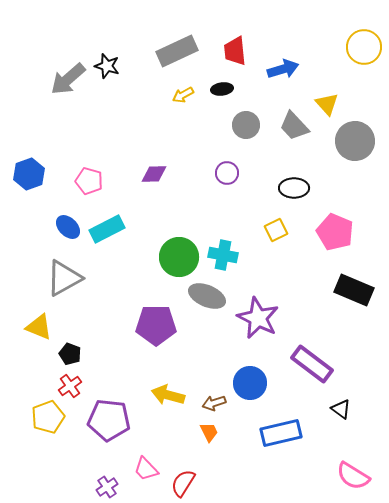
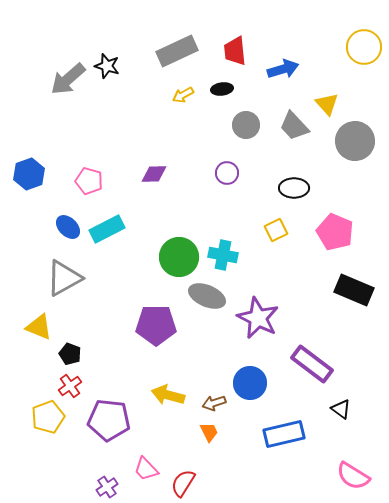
blue rectangle at (281, 433): moved 3 px right, 1 px down
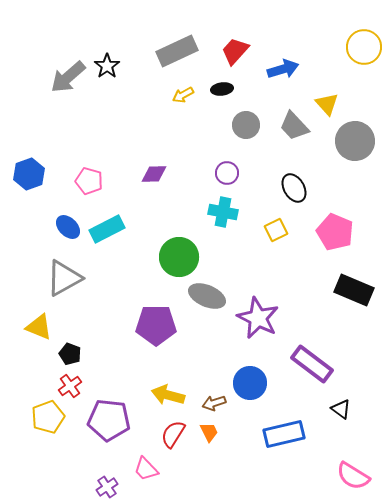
red trapezoid at (235, 51): rotated 48 degrees clockwise
black star at (107, 66): rotated 20 degrees clockwise
gray arrow at (68, 79): moved 2 px up
black ellipse at (294, 188): rotated 60 degrees clockwise
cyan cross at (223, 255): moved 43 px up
red semicircle at (183, 483): moved 10 px left, 49 px up
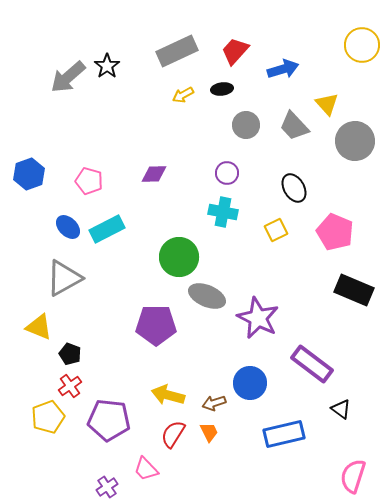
yellow circle at (364, 47): moved 2 px left, 2 px up
pink semicircle at (353, 476): rotated 76 degrees clockwise
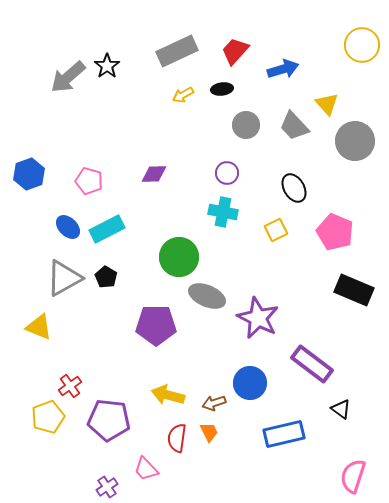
black pentagon at (70, 354): moved 36 px right, 77 px up; rotated 10 degrees clockwise
red semicircle at (173, 434): moved 4 px right, 4 px down; rotated 24 degrees counterclockwise
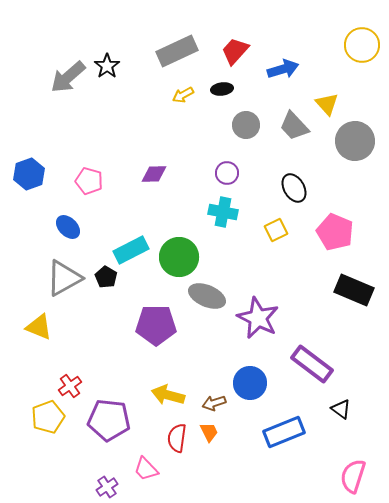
cyan rectangle at (107, 229): moved 24 px right, 21 px down
blue rectangle at (284, 434): moved 2 px up; rotated 9 degrees counterclockwise
